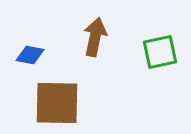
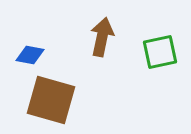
brown arrow: moved 7 px right
brown square: moved 6 px left, 3 px up; rotated 15 degrees clockwise
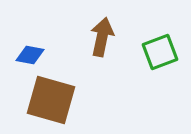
green square: rotated 9 degrees counterclockwise
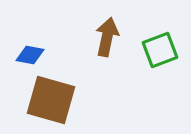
brown arrow: moved 5 px right
green square: moved 2 px up
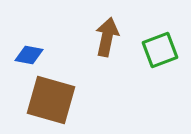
blue diamond: moved 1 px left
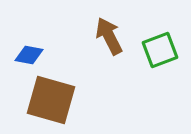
brown arrow: moved 2 px right, 1 px up; rotated 39 degrees counterclockwise
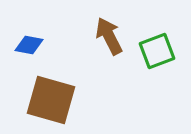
green square: moved 3 px left, 1 px down
blue diamond: moved 10 px up
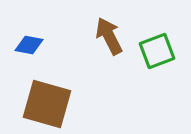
brown square: moved 4 px left, 4 px down
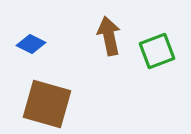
brown arrow: rotated 15 degrees clockwise
blue diamond: moved 2 px right, 1 px up; rotated 16 degrees clockwise
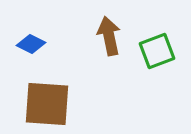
brown square: rotated 12 degrees counterclockwise
